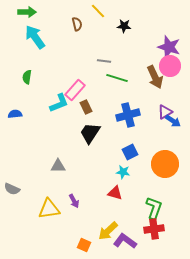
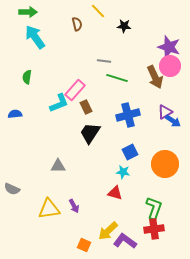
green arrow: moved 1 px right
purple arrow: moved 5 px down
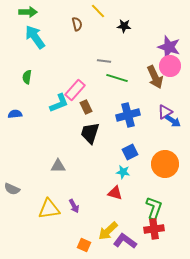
black trapezoid: rotated 15 degrees counterclockwise
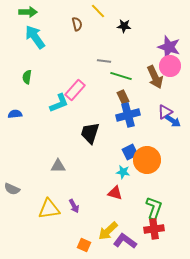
green line: moved 4 px right, 2 px up
brown rectangle: moved 37 px right, 10 px up
orange circle: moved 18 px left, 4 px up
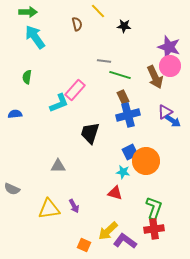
green line: moved 1 px left, 1 px up
orange circle: moved 1 px left, 1 px down
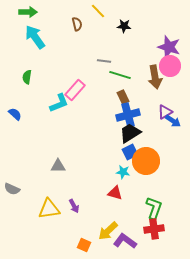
brown arrow: rotated 15 degrees clockwise
blue semicircle: rotated 48 degrees clockwise
black trapezoid: moved 40 px right; rotated 40 degrees clockwise
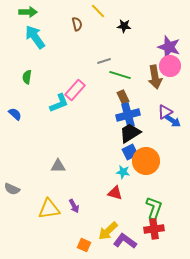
gray line: rotated 24 degrees counterclockwise
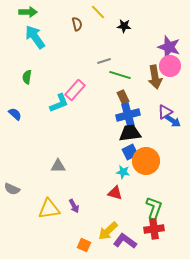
yellow line: moved 1 px down
black trapezoid: rotated 25 degrees clockwise
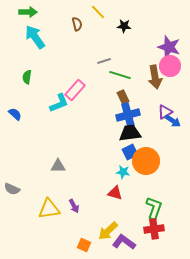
purple L-shape: moved 1 px left, 1 px down
